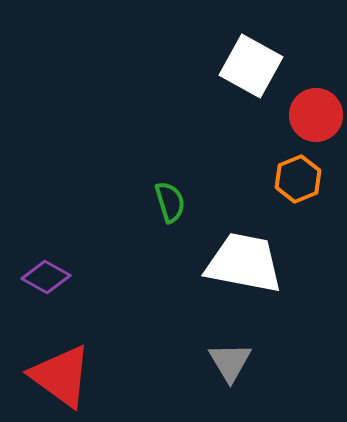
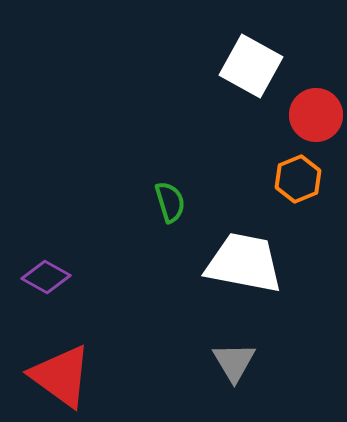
gray triangle: moved 4 px right
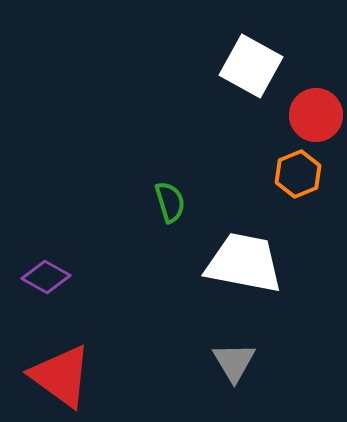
orange hexagon: moved 5 px up
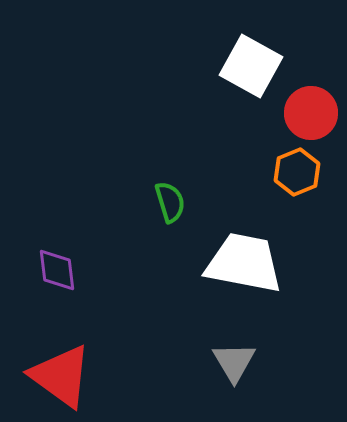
red circle: moved 5 px left, 2 px up
orange hexagon: moved 1 px left, 2 px up
purple diamond: moved 11 px right, 7 px up; rotated 54 degrees clockwise
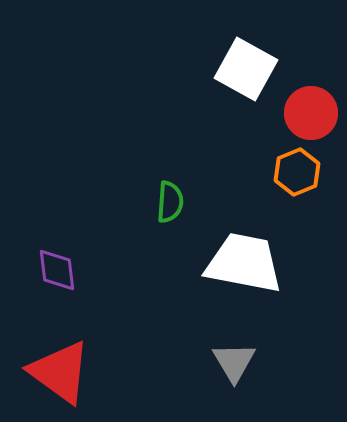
white square: moved 5 px left, 3 px down
green semicircle: rotated 21 degrees clockwise
red triangle: moved 1 px left, 4 px up
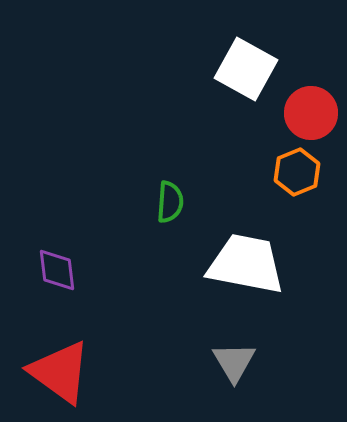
white trapezoid: moved 2 px right, 1 px down
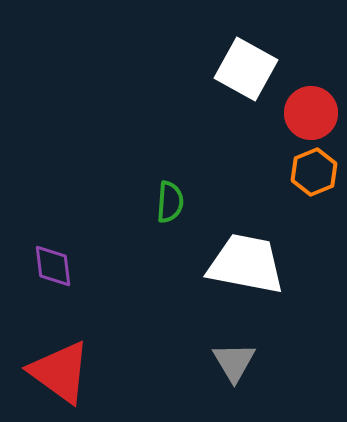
orange hexagon: moved 17 px right
purple diamond: moved 4 px left, 4 px up
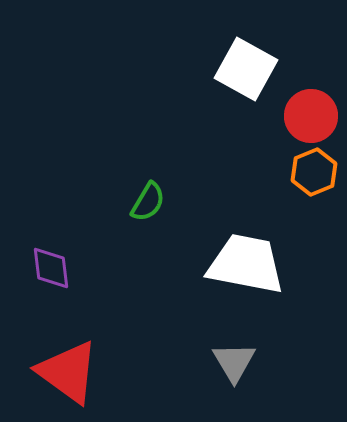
red circle: moved 3 px down
green semicircle: moved 22 px left; rotated 27 degrees clockwise
purple diamond: moved 2 px left, 2 px down
red triangle: moved 8 px right
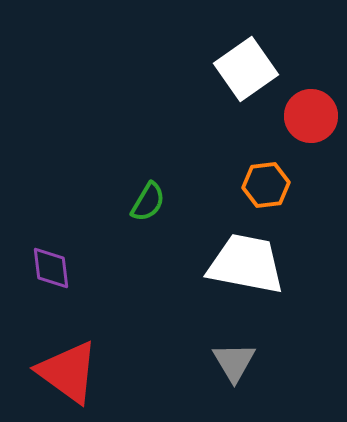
white square: rotated 26 degrees clockwise
orange hexagon: moved 48 px left, 13 px down; rotated 15 degrees clockwise
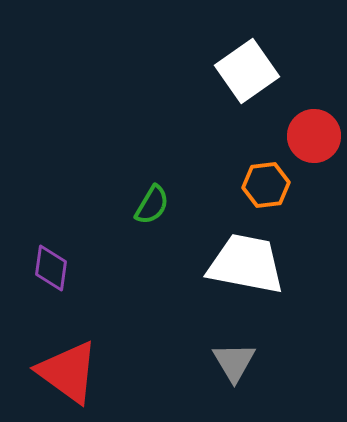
white square: moved 1 px right, 2 px down
red circle: moved 3 px right, 20 px down
green semicircle: moved 4 px right, 3 px down
purple diamond: rotated 15 degrees clockwise
